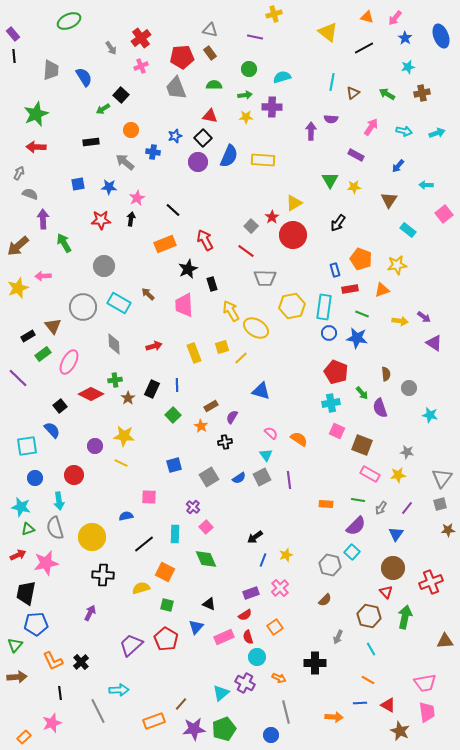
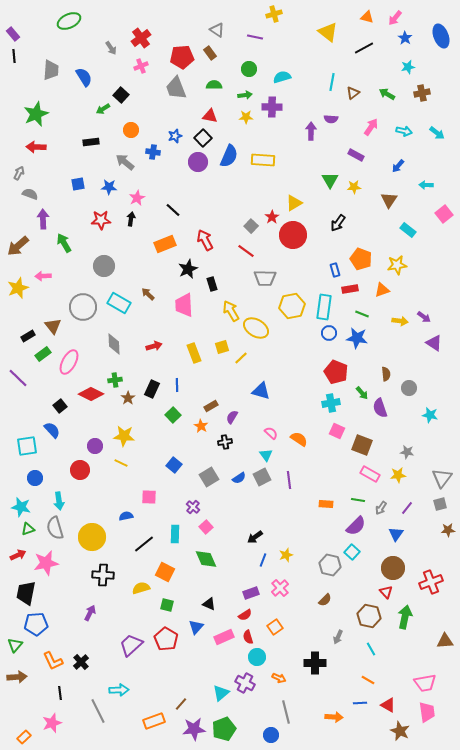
gray triangle at (210, 30): moved 7 px right; rotated 21 degrees clockwise
cyan arrow at (437, 133): rotated 56 degrees clockwise
blue square at (174, 465): rotated 35 degrees counterclockwise
red circle at (74, 475): moved 6 px right, 5 px up
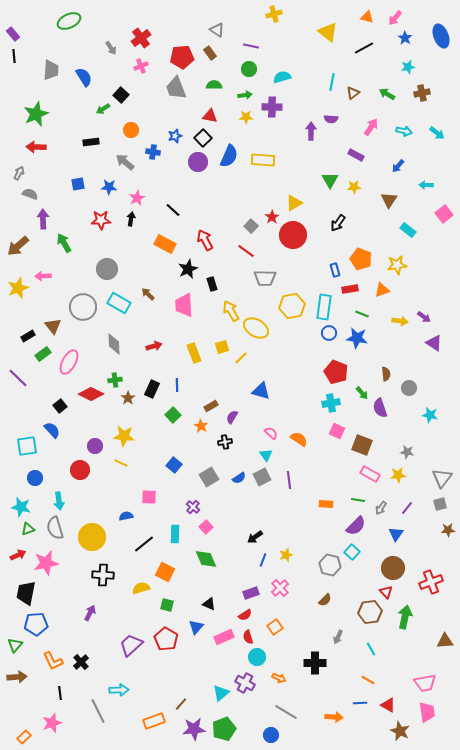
purple line at (255, 37): moved 4 px left, 9 px down
orange rectangle at (165, 244): rotated 50 degrees clockwise
gray circle at (104, 266): moved 3 px right, 3 px down
brown hexagon at (369, 616): moved 1 px right, 4 px up; rotated 20 degrees counterclockwise
gray line at (286, 712): rotated 45 degrees counterclockwise
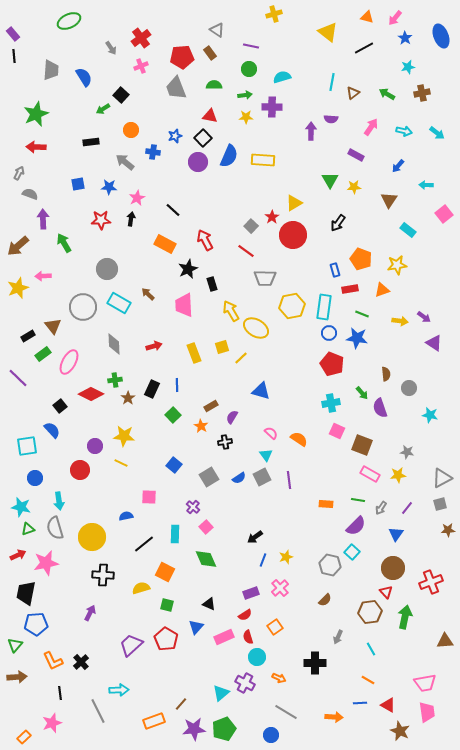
red pentagon at (336, 372): moved 4 px left, 8 px up
gray triangle at (442, 478): rotated 25 degrees clockwise
yellow star at (286, 555): moved 2 px down
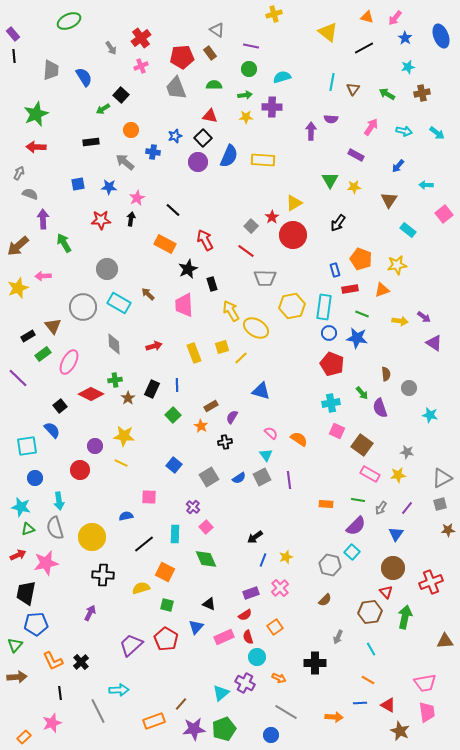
brown triangle at (353, 93): moved 4 px up; rotated 16 degrees counterclockwise
brown square at (362, 445): rotated 15 degrees clockwise
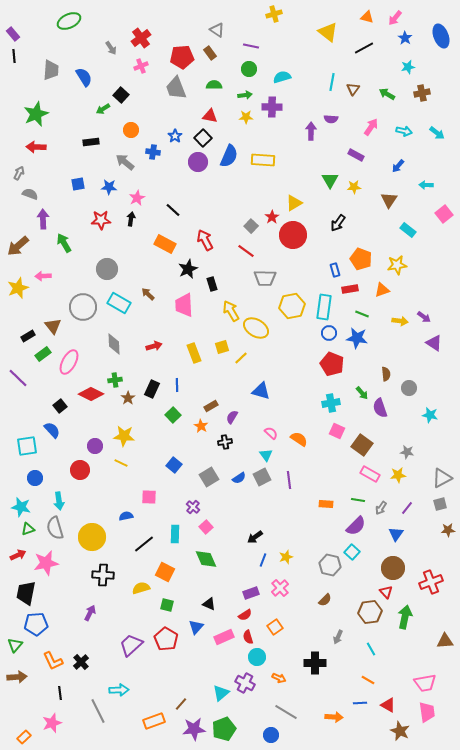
blue star at (175, 136): rotated 16 degrees counterclockwise
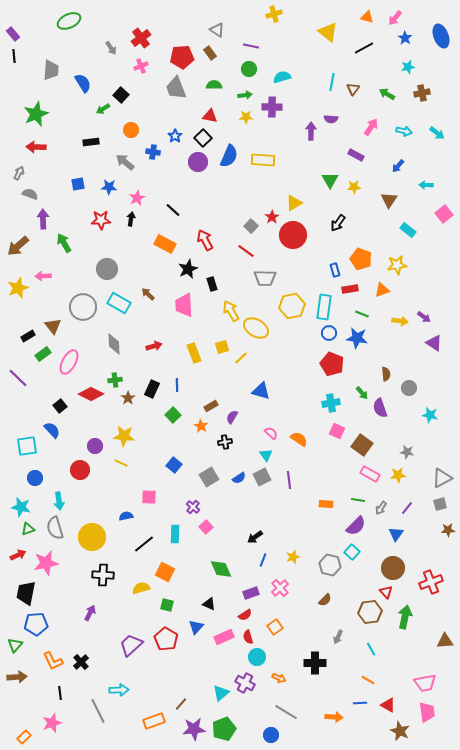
blue semicircle at (84, 77): moved 1 px left, 6 px down
yellow star at (286, 557): moved 7 px right
green diamond at (206, 559): moved 15 px right, 10 px down
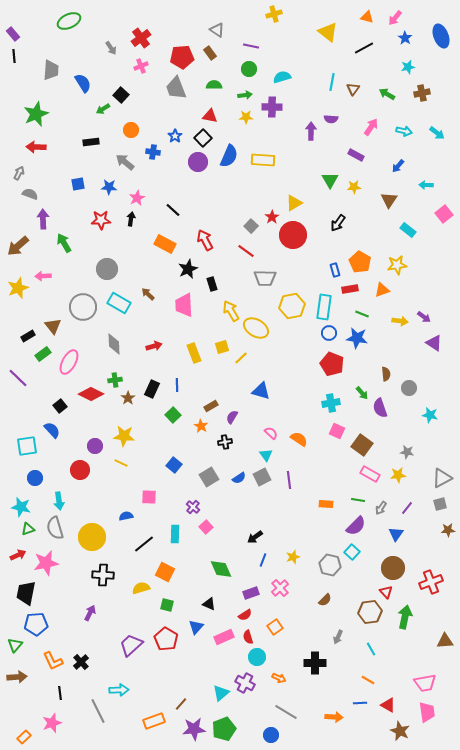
orange pentagon at (361, 259): moved 1 px left, 3 px down; rotated 10 degrees clockwise
